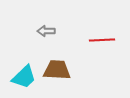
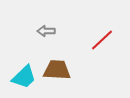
red line: rotated 40 degrees counterclockwise
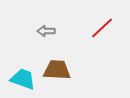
red line: moved 12 px up
cyan trapezoid: moved 1 px left, 2 px down; rotated 116 degrees counterclockwise
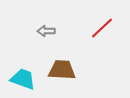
brown trapezoid: moved 5 px right
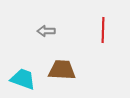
red line: moved 1 px right, 2 px down; rotated 45 degrees counterclockwise
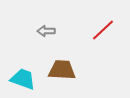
red line: rotated 45 degrees clockwise
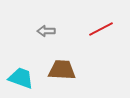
red line: moved 2 px left, 1 px up; rotated 15 degrees clockwise
cyan trapezoid: moved 2 px left, 1 px up
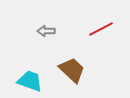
brown trapezoid: moved 10 px right; rotated 40 degrees clockwise
cyan trapezoid: moved 9 px right, 3 px down
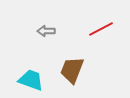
brown trapezoid: rotated 112 degrees counterclockwise
cyan trapezoid: moved 1 px right, 1 px up
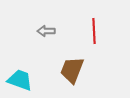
red line: moved 7 px left, 2 px down; rotated 65 degrees counterclockwise
cyan trapezoid: moved 11 px left
